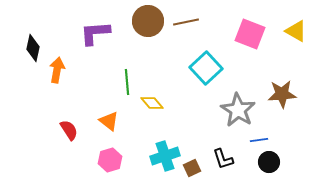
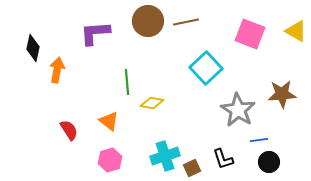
yellow diamond: rotated 40 degrees counterclockwise
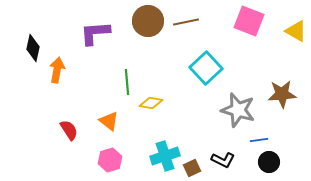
pink square: moved 1 px left, 13 px up
yellow diamond: moved 1 px left
gray star: rotated 16 degrees counterclockwise
black L-shape: moved 1 px down; rotated 45 degrees counterclockwise
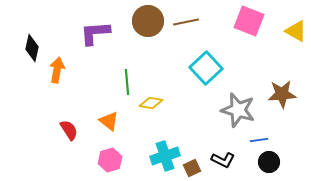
black diamond: moved 1 px left
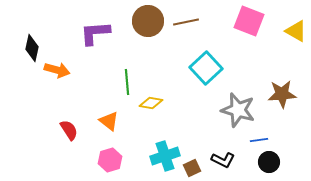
orange arrow: rotated 95 degrees clockwise
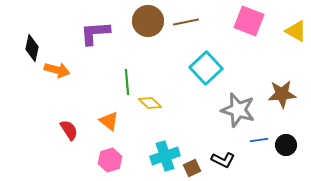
yellow diamond: moved 1 px left; rotated 35 degrees clockwise
black circle: moved 17 px right, 17 px up
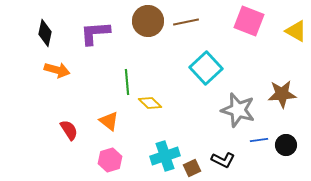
black diamond: moved 13 px right, 15 px up
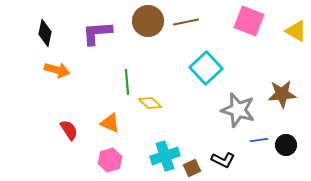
purple L-shape: moved 2 px right
orange triangle: moved 1 px right, 2 px down; rotated 15 degrees counterclockwise
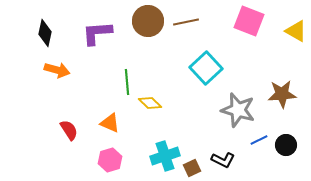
blue line: rotated 18 degrees counterclockwise
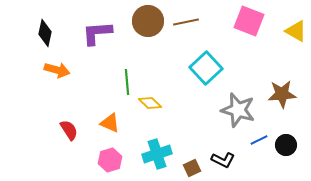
cyan cross: moved 8 px left, 2 px up
